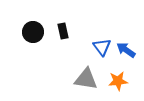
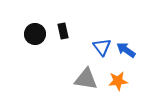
black circle: moved 2 px right, 2 px down
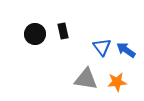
orange star: moved 1 px left, 1 px down
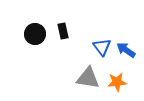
gray triangle: moved 2 px right, 1 px up
